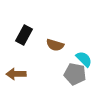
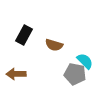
brown semicircle: moved 1 px left
cyan semicircle: moved 1 px right, 2 px down
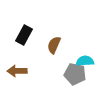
brown semicircle: rotated 96 degrees clockwise
cyan semicircle: rotated 48 degrees counterclockwise
brown arrow: moved 1 px right, 3 px up
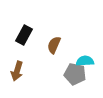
brown arrow: rotated 72 degrees counterclockwise
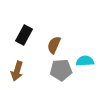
gray pentagon: moved 14 px left, 4 px up; rotated 15 degrees counterclockwise
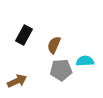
brown arrow: moved 10 px down; rotated 132 degrees counterclockwise
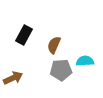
brown arrow: moved 4 px left, 3 px up
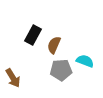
black rectangle: moved 9 px right
cyan semicircle: rotated 24 degrees clockwise
brown arrow: rotated 84 degrees clockwise
